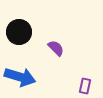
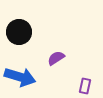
purple semicircle: moved 10 px down; rotated 78 degrees counterclockwise
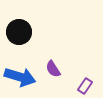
purple semicircle: moved 3 px left, 11 px down; rotated 90 degrees counterclockwise
purple rectangle: rotated 21 degrees clockwise
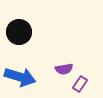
purple semicircle: moved 11 px right; rotated 66 degrees counterclockwise
purple rectangle: moved 5 px left, 2 px up
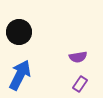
purple semicircle: moved 14 px right, 12 px up
blue arrow: moved 2 px up; rotated 80 degrees counterclockwise
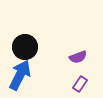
black circle: moved 6 px right, 15 px down
purple semicircle: rotated 12 degrees counterclockwise
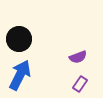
black circle: moved 6 px left, 8 px up
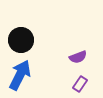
black circle: moved 2 px right, 1 px down
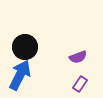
black circle: moved 4 px right, 7 px down
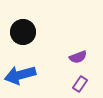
black circle: moved 2 px left, 15 px up
blue arrow: rotated 132 degrees counterclockwise
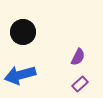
purple semicircle: rotated 42 degrees counterclockwise
purple rectangle: rotated 14 degrees clockwise
